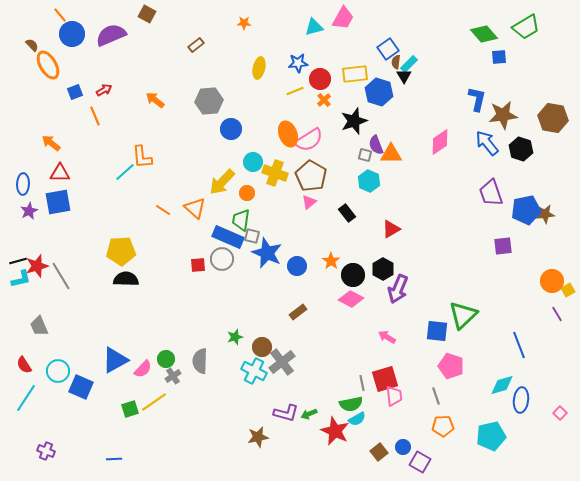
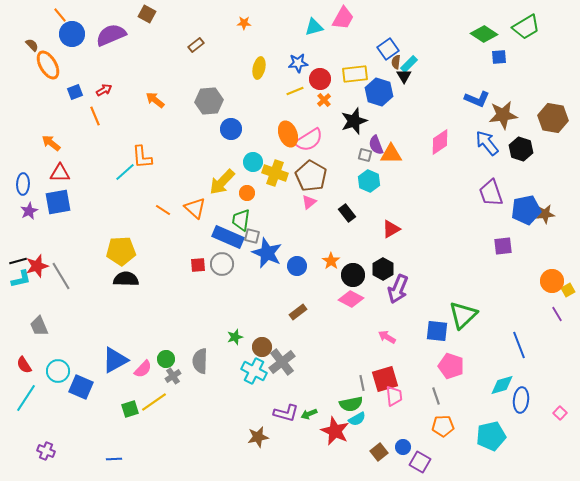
green diamond at (484, 34): rotated 16 degrees counterclockwise
blue L-shape at (477, 99): rotated 100 degrees clockwise
gray circle at (222, 259): moved 5 px down
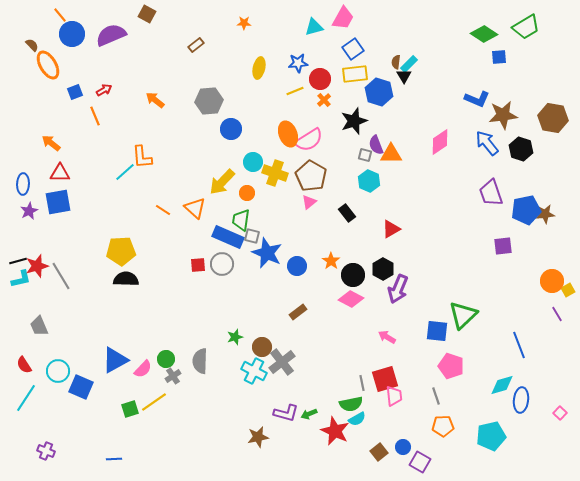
blue square at (388, 49): moved 35 px left
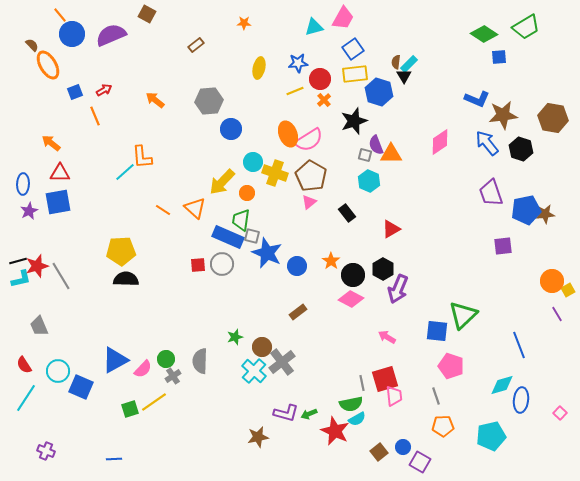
cyan cross at (254, 371): rotated 15 degrees clockwise
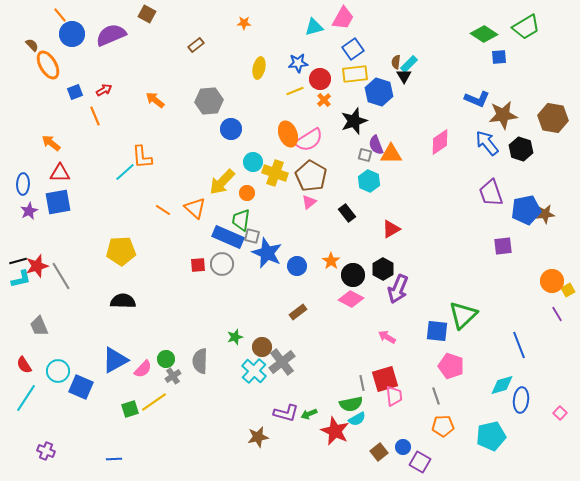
black semicircle at (126, 279): moved 3 px left, 22 px down
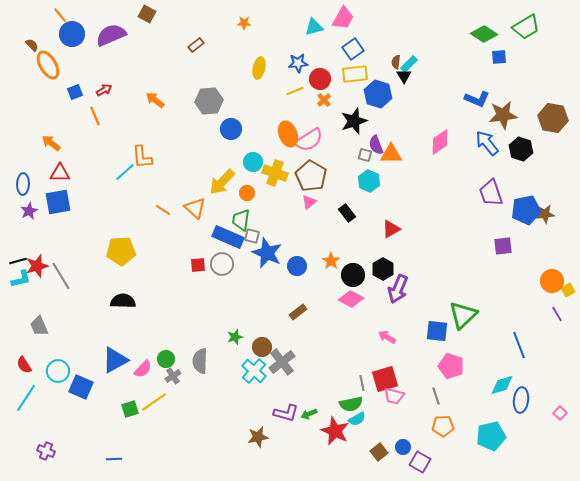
blue hexagon at (379, 92): moved 1 px left, 2 px down
pink trapezoid at (394, 396): rotated 110 degrees clockwise
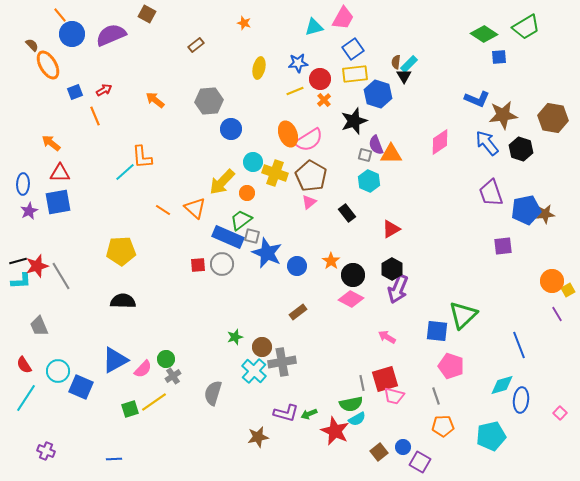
orange star at (244, 23): rotated 16 degrees clockwise
green trapezoid at (241, 220): rotated 45 degrees clockwise
black hexagon at (383, 269): moved 9 px right
cyan L-shape at (21, 279): moved 2 px down; rotated 10 degrees clockwise
gray semicircle at (200, 361): moved 13 px right, 32 px down; rotated 15 degrees clockwise
gray cross at (282, 362): rotated 28 degrees clockwise
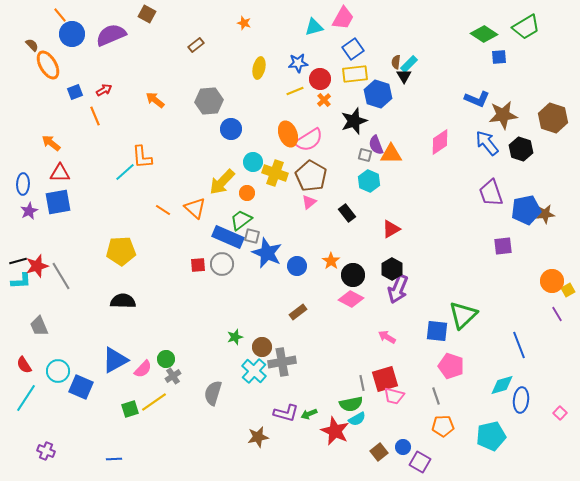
brown hexagon at (553, 118): rotated 8 degrees clockwise
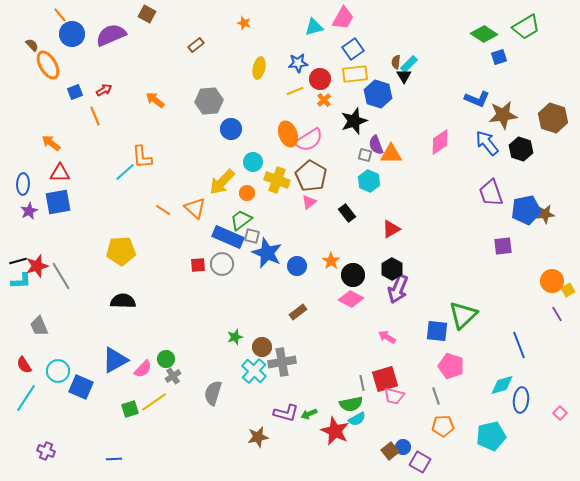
blue square at (499, 57): rotated 14 degrees counterclockwise
yellow cross at (275, 173): moved 2 px right, 7 px down
brown square at (379, 452): moved 11 px right, 1 px up
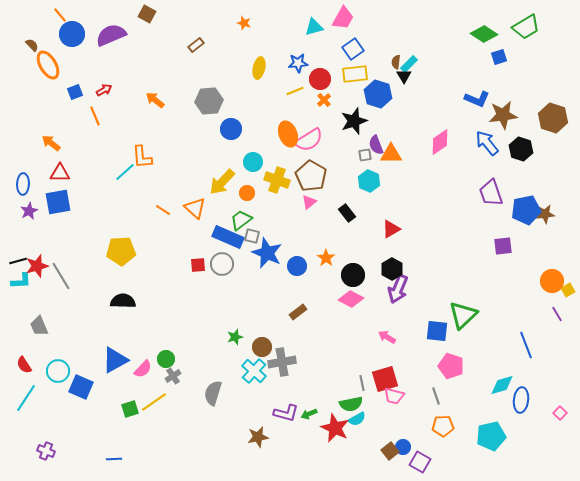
gray square at (365, 155): rotated 24 degrees counterclockwise
orange star at (331, 261): moved 5 px left, 3 px up
blue line at (519, 345): moved 7 px right
red star at (335, 431): moved 3 px up
